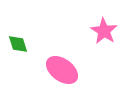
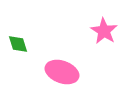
pink ellipse: moved 2 px down; rotated 16 degrees counterclockwise
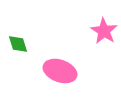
pink ellipse: moved 2 px left, 1 px up
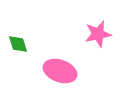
pink star: moved 6 px left, 3 px down; rotated 28 degrees clockwise
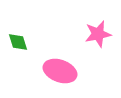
green diamond: moved 2 px up
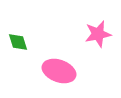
pink ellipse: moved 1 px left
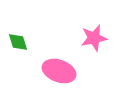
pink star: moved 4 px left, 4 px down
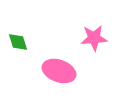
pink star: rotated 8 degrees clockwise
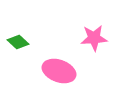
green diamond: rotated 30 degrees counterclockwise
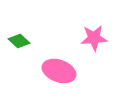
green diamond: moved 1 px right, 1 px up
